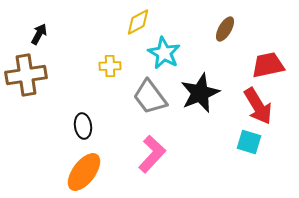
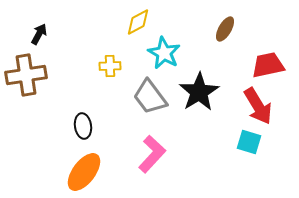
black star: moved 1 px left, 1 px up; rotated 9 degrees counterclockwise
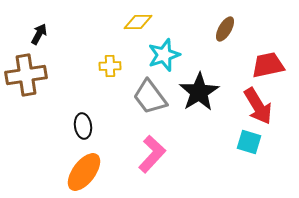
yellow diamond: rotated 28 degrees clockwise
cyan star: moved 2 px down; rotated 24 degrees clockwise
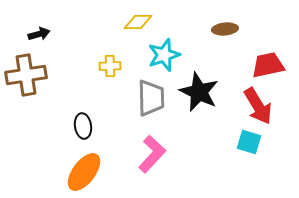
brown ellipse: rotated 55 degrees clockwise
black arrow: rotated 45 degrees clockwise
black star: rotated 15 degrees counterclockwise
gray trapezoid: moved 1 px right, 1 px down; rotated 144 degrees counterclockwise
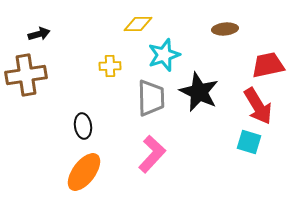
yellow diamond: moved 2 px down
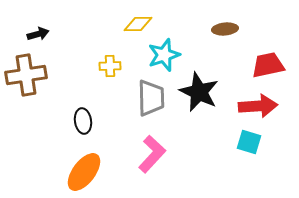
black arrow: moved 1 px left
red arrow: rotated 63 degrees counterclockwise
black ellipse: moved 5 px up
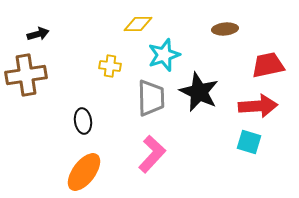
yellow cross: rotated 10 degrees clockwise
